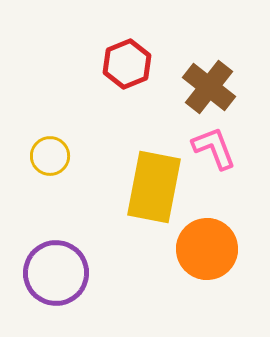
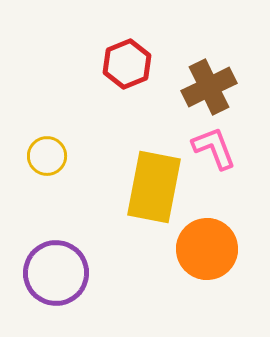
brown cross: rotated 26 degrees clockwise
yellow circle: moved 3 px left
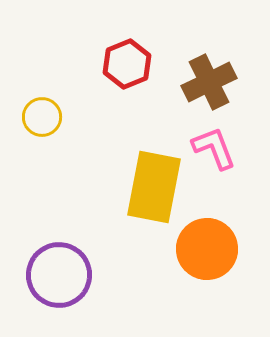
brown cross: moved 5 px up
yellow circle: moved 5 px left, 39 px up
purple circle: moved 3 px right, 2 px down
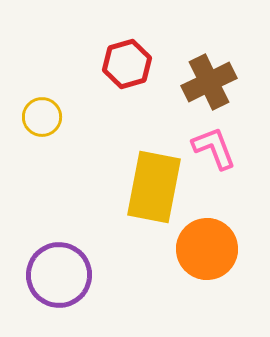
red hexagon: rotated 6 degrees clockwise
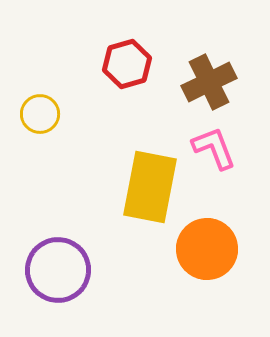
yellow circle: moved 2 px left, 3 px up
yellow rectangle: moved 4 px left
purple circle: moved 1 px left, 5 px up
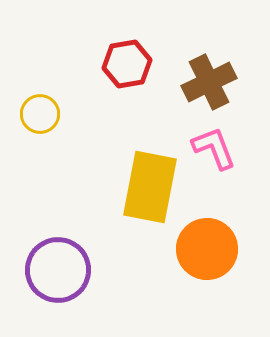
red hexagon: rotated 6 degrees clockwise
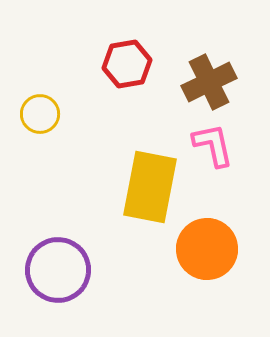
pink L-shape: moved 1 px left, 3 px up; rotated 9 degrees clockwise
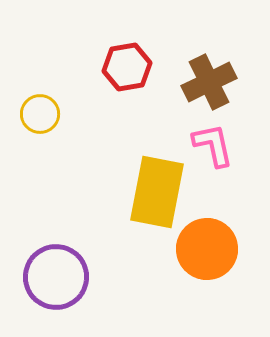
red hexagon: moved 3 px down
yellow rectangle: moved 7 px right, 5 px down
purple circle: moved 2 px left, 7 px down
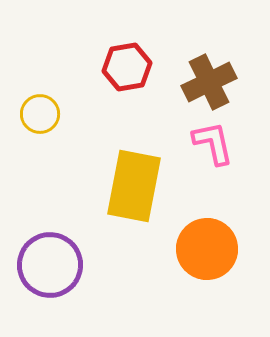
pink L-shape: moved 2 px up
yellow rectangle: moved 23 px left, 6 px up
purple circle: moved 6 px left, 12 px up
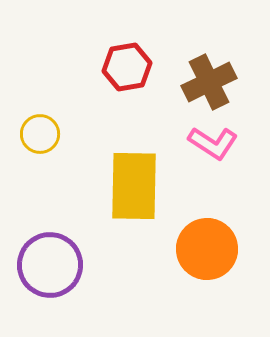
yellow circle: moved 20 px down
pink L-shape: rotated 135 degrees clockwise
yellow rectangle: rotated 10 degrees counterclockwise
